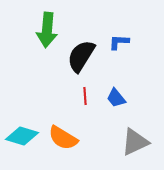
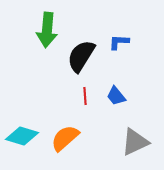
blue trapezoid: moved 2 px up
orange semicircle: moved 2 px right; rotated 108 degrees clockwise
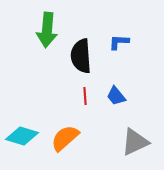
black semicircle: rotated 36 degrees counterclockwise
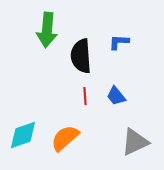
cyan diamond: moved 1 px right, 1 px up; rotated 36 degrees counterclockwise
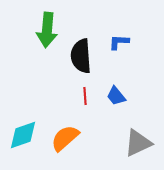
gray triangle: moved 3 px right, 1 px down
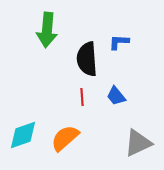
black semicircle: moved 6 px right, 3 px down
red line: moved 3 px left, 1 px down
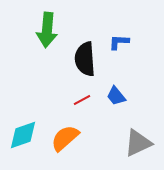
black semicircle: moved 2 px left
red line: moved 3 px down; rotated 66 degrees clockwise
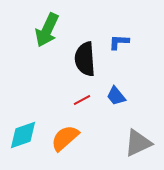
green arrow: rotated 20 degrees clockwise
